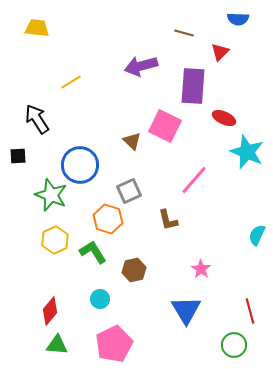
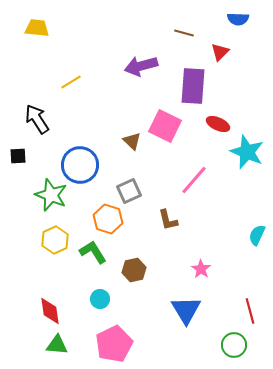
red ellipse: moved 6 px left, 6 px down
red diamond: rotated 48 degrees counterclockwise
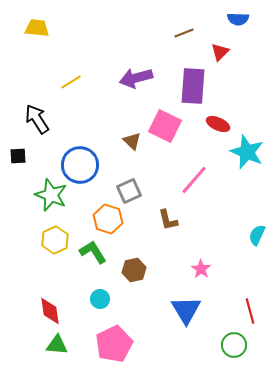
brown line: rotated 36 degrees counterclockwise
purple arrow: moved 5 px left, 12 px down
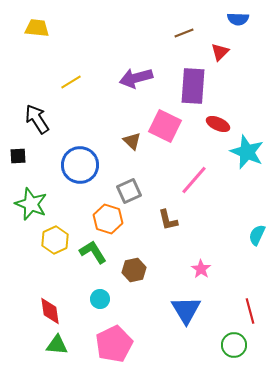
green star: moved 20 px left, 9 px down
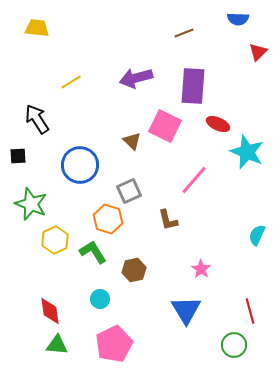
red triangle: moved 38 px right
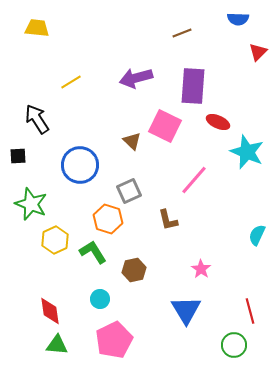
brown line: moved 2 px left
red ellipse: moved 2 px up
pink pentagon: moved 4 px up
